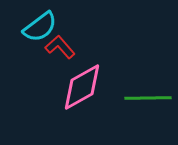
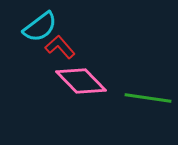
pink diamond: moved 1 px left, 6 px up; rotated 75 degrees clockwise
green line: rotated 9 degrees clockwise
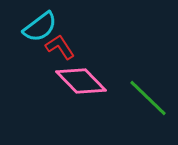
red L-shape: rotated 8 degrees clockwise
green line: rotated 36 degrees clockwise
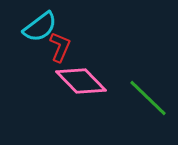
red L-shape: rotated 56 degrees clockwise
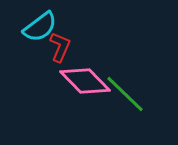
pink diamond: moved 4 px right
green line: moved 23 px left, 4 px up
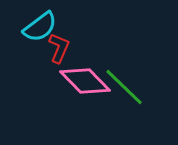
red L-shape: moved 1 px left, 1 px down
green line: moved 1 px left, 7 px up
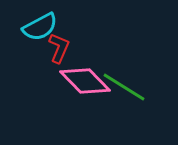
cyan semicircle: rotated 9 degrees clockwise
green line: rotated 12 degrees counterclockwise
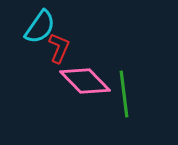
cyan semicircle: rotated 27 degrees counterclockwise
green line: moved 7 px down; rotated 51 degrees clockwise
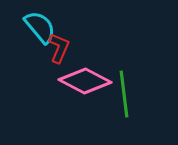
cyan semicircle: rotated 75 degrees counterclockwise
pink diamond: rotated 18 degrees counterclockwise
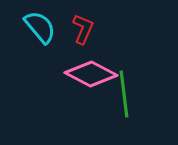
red L-shape: moved 24 px right, 19 px up
pink diamond: moved 6 px right, 7 px up
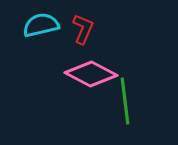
cyan semicircle: moved 1 px right, 2 px up; rotated 63 degrees counterclockwise
green line: moved 1 px right, 7 px down
